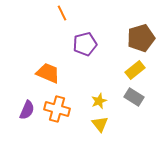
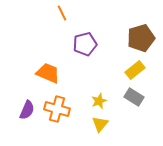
yellow triangle: rotated 18 degrees clockwise
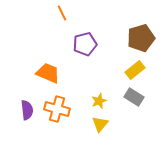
purple semicircle: rotated 30 degrees counterclockwise
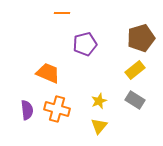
orange line: rotated 63 degrees counterclockwise
gray rectangle: moved 1 px right, 3 px down
yellow triangle: moved 1 px left, 2 px down
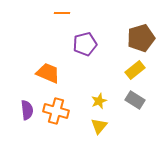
orange cross: moved 1 px left, 2 px down
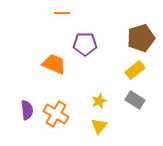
purple pentagon: rotated 15 degrees clockwise
orange trapezoid: moved 6 px right, 9 px up
orange cross: moved 3 px down; rotated 15 degrees clockwise
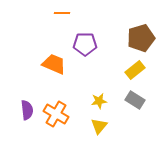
yellow star: rotated 14 degrees clockwise
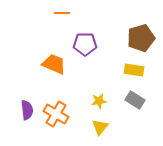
yellow rectangle: moved 1 px left; rotated 48 degrees clockwise
yellow triangle: moved 1 px right, 1 px down
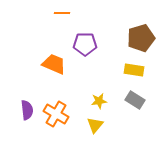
yellow triangle: moved 5 px left, 2 px up
